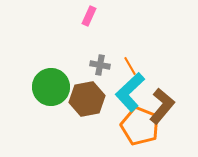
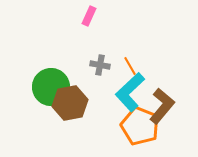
brown hexagon: moved 17 px left, 4 px down
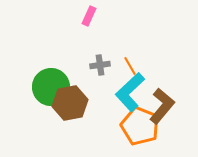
gray cross: rotated 18 degrees counterclockwise
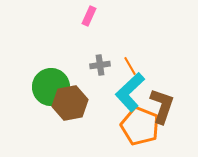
brown L-shape: rotated 21 degrees counterclockwise
